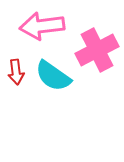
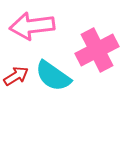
pink arrow: moved 10 px left
red arrow: moved 4 px down; rotated 115 degrees counterclockwise
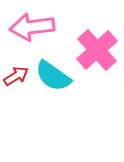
pink arrow: moved 1 px down
pink cross: rotated 15 degrees counterclockwise
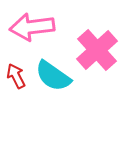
red arrow: rotated 85 degrees counterclockwise
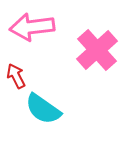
cyan semicircle: moved 10 px left, 33 px down
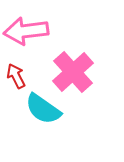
pink arrow: moved 6 px left, 4 px down
pink cross: moved 24 px left, 22 px down
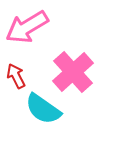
pink arrow: moved 1 px right, 4 px up; rotated 24 degrees counterclockwise
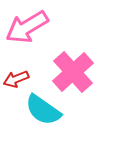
red arrow: moved 3 px down; rotated 85 degrees counterclockwise
cyan semicircle: moved 1 px down
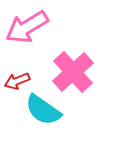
red arrow: moved 1 px right, 2 px down
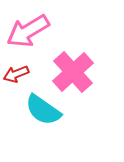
pink arrow: moved 1 px right, 4 px down
red arrow: moved 1 px left, 7 px up
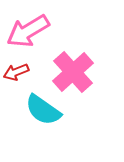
red arrow: moved 2 px up
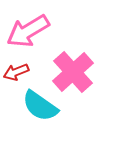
cyan semicircle: moved 3 px left, 4 px up
